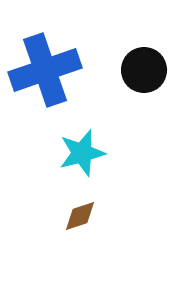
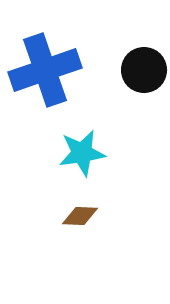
cyan star: rotated 6 degrees clockwise
brown diamond: rotated 21 degrees clockwise
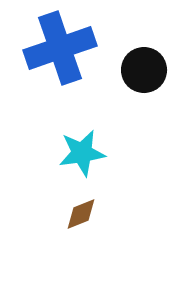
blue cross: moved 15 px right, 22 px up
brown diamond: moved 1 px right, 2 px up; rotated 24 degrees counterclockwise
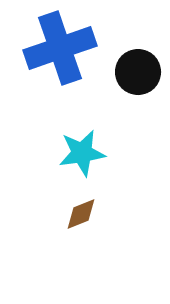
black circle: moved 6 px left, 2 px down
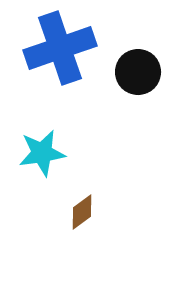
cyan star: moved 40 px left
brown diamond: moved 1 px right, 2 px up; rotated 15 degrees counterclockwise
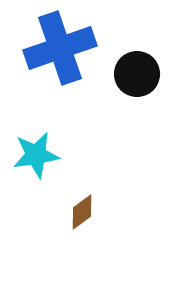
black circle: moved 1 px left, 2 px down
cyan star: moved 6 px left, 2 px down
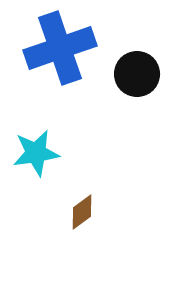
cyan star: moved 2 px up
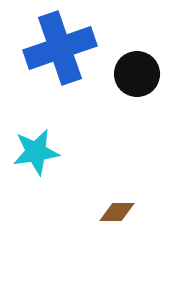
cyan star: moved 1 px up
brown diamond: moved 35 px right; rotated 36 degrees clockwise
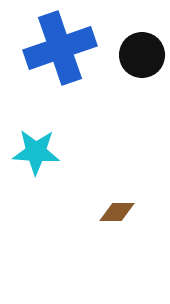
black circle: moved 5 px right, 19 px up
cyan star: rotated 12 degrees clockwise
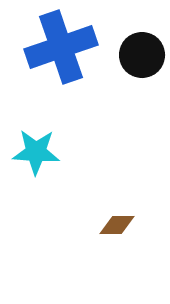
blue cross: moved 1 px right, 1 px up
brown diamond: moved 13 px down
